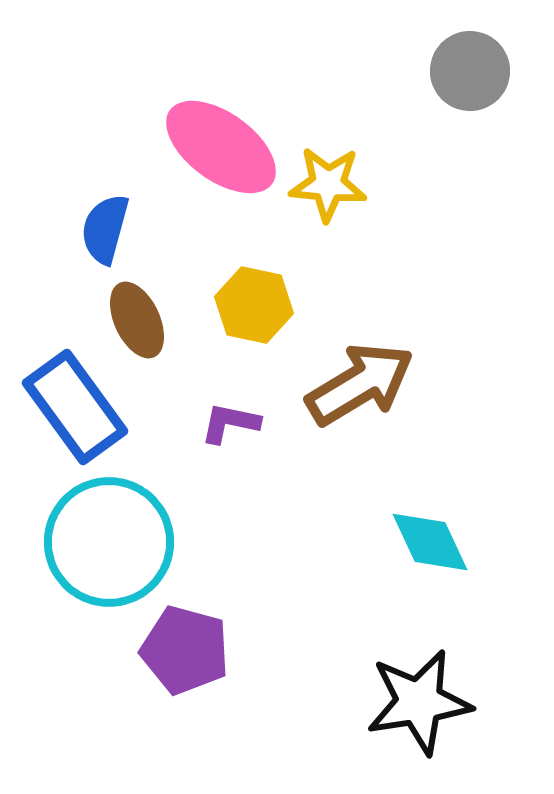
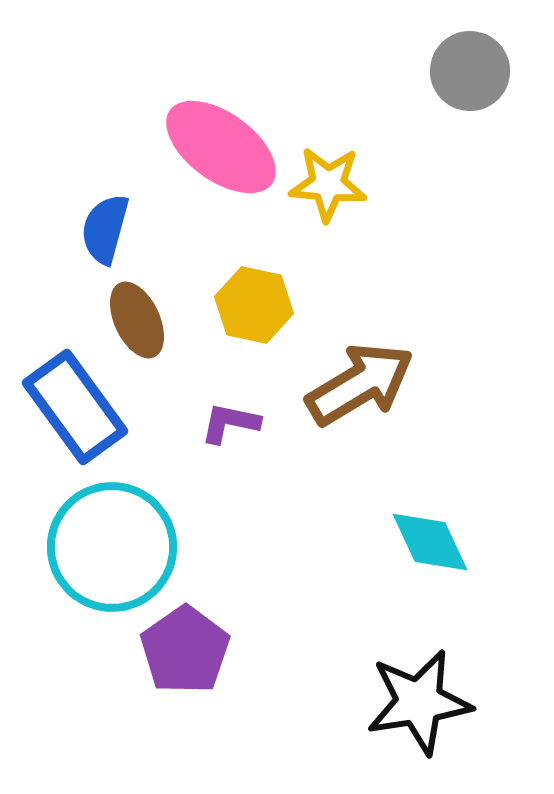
cyan circle: moved 3 px right, 5 px down
purple pentagon: rotated 22 degrees clockwise
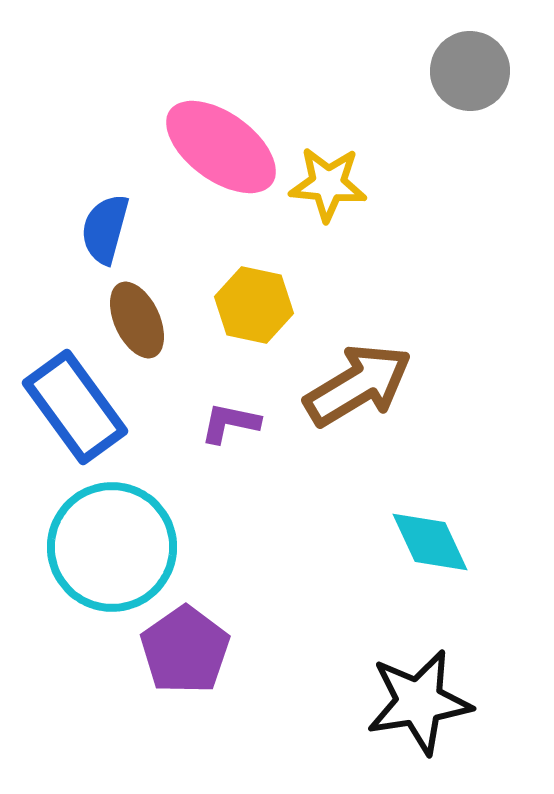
brown arrow: moved 2 px left, 1 px down
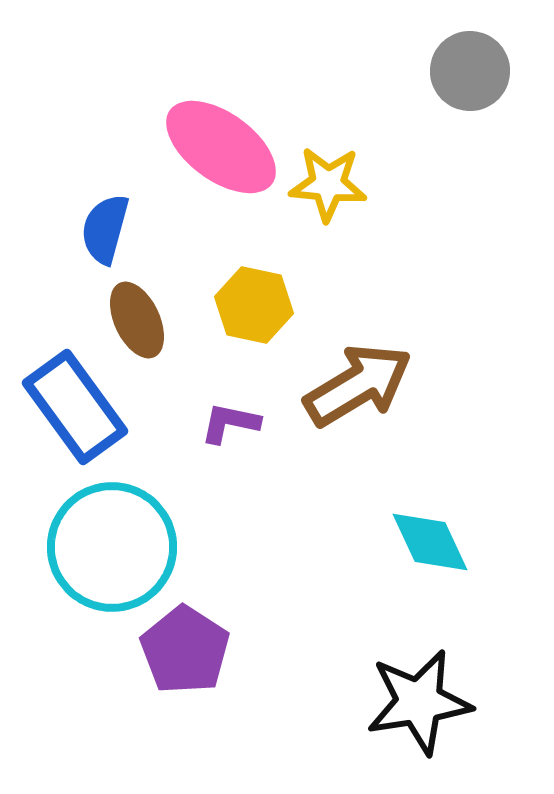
purple pentagon: rotated 4 degrees counterclockwise
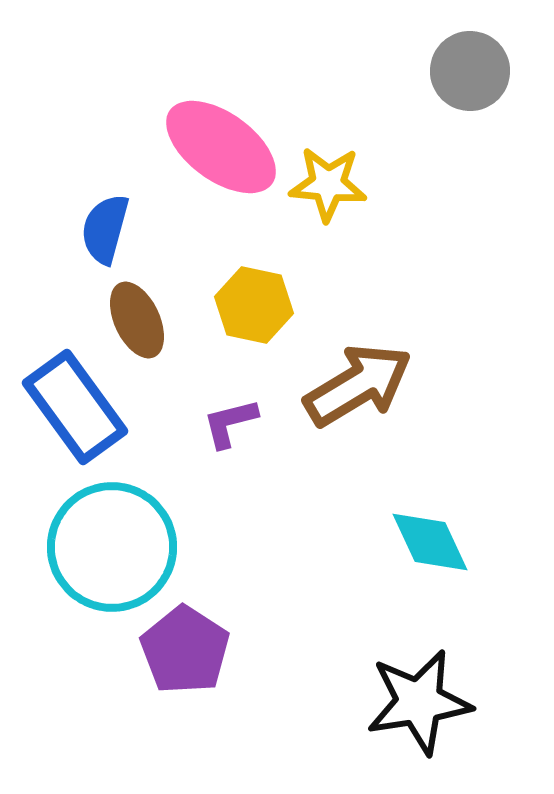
purple L-shape: rotated 26 degrees counterclockwise
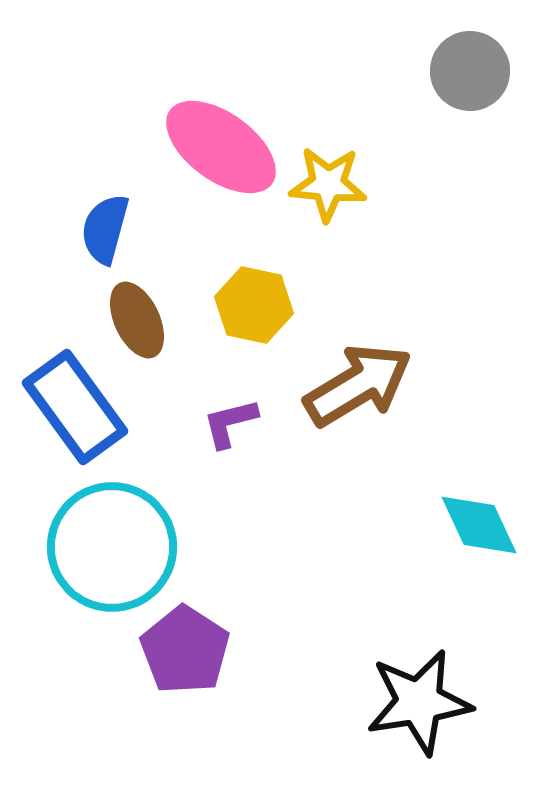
cyan diamond: moved 49 px right, 17 px up
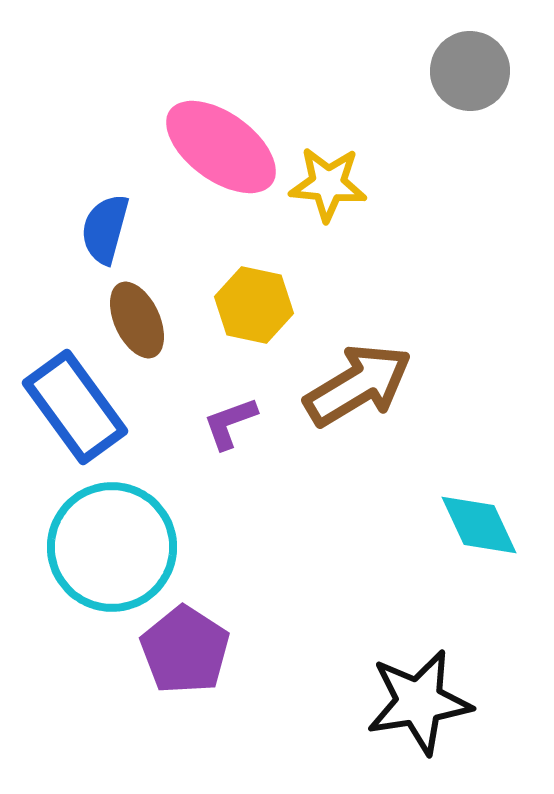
purple L-shape: rotated 6 degrees counterclockwise
